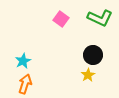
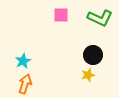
pink square: moved 4 px up; rotated 35 degrees counterclockwise
yellow star: rotated 16 degrees clockwise
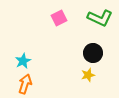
pink square: moved 2 px left, 3 px down; rotated 28 degrees counterclockwise
black circle: moved 2 px up
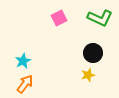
orange arrow: rotated 18 degrees clockwise
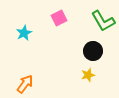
green L-shape: moved 3 px right, 3 px down; rotated 35 degrees clockwise
black circle: moved 2 px up
cyan star: moved 1 px right, 28 px up
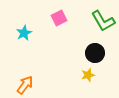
black circle: moved 2 px right, 2 px down
orange arrow: moved 1 px down
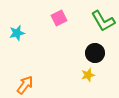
cyan star: moved 7 px left; rotated 14 degrees clockwise
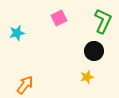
green L-shape: rotated 125 degrees counterclockwise
black circle: moved 1 px left, 2 px up
yellow star: moved 1 px left, 2 px down
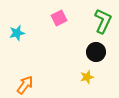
black circle: moved 2 px right, 1 px down
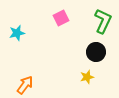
pink square: moved 2 px right
